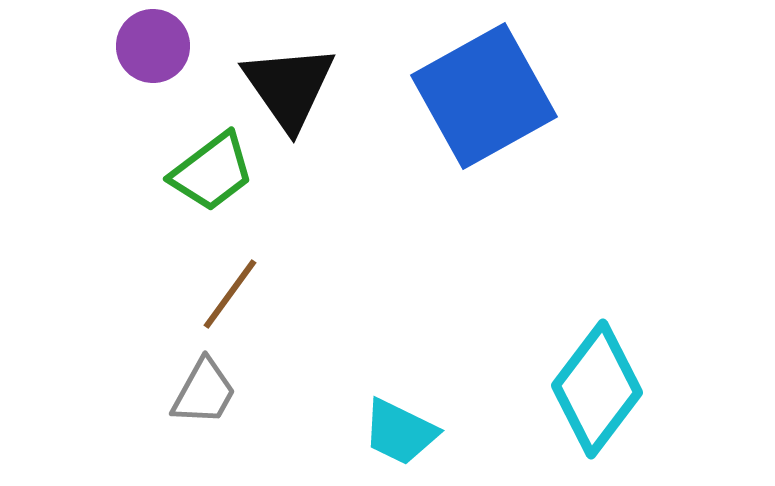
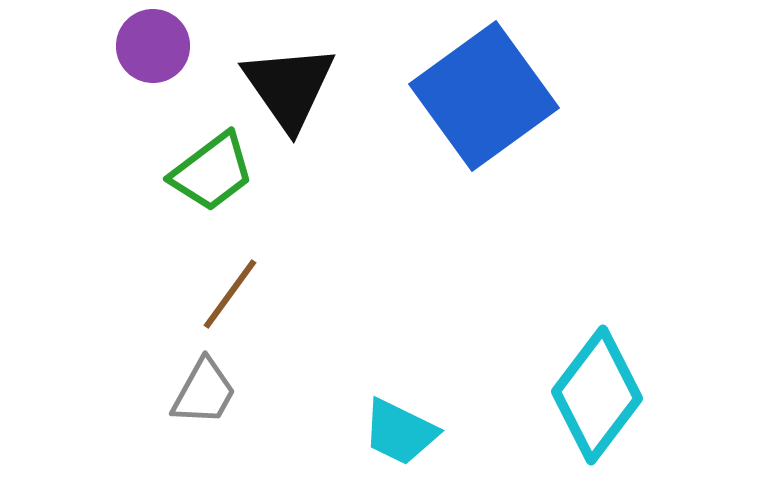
blue square: rotated 7 degrees counterclockwise
cyan diamond: moved 6 px down
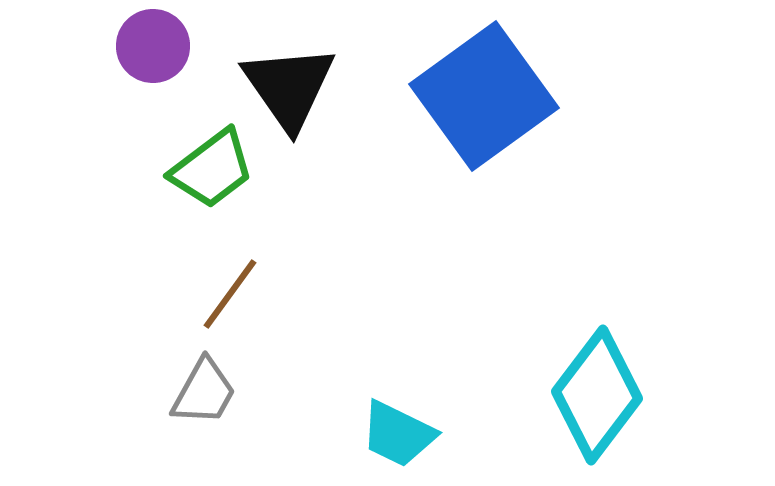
green trapezoid: moved 3 px up
cyan trapezoid: moved 2 px left, 2 px down
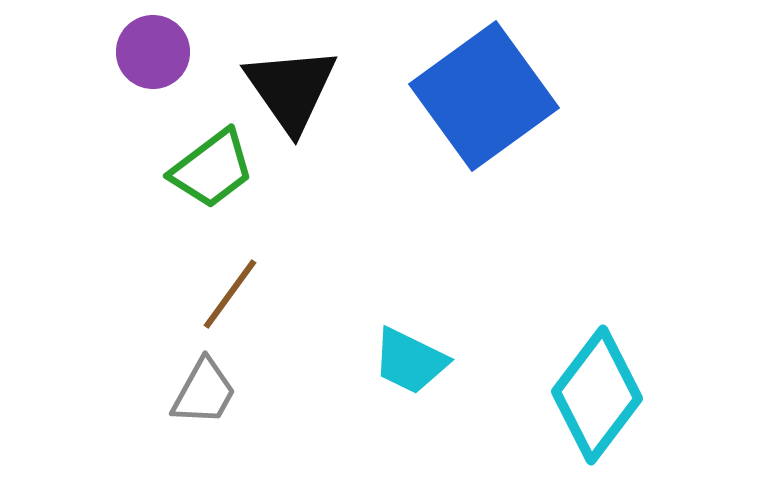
purple circle: moved 6 px down
black triangle: moved 2 px right, 2 px down
cyan trapezoid: moved 12 px right, 73 px up
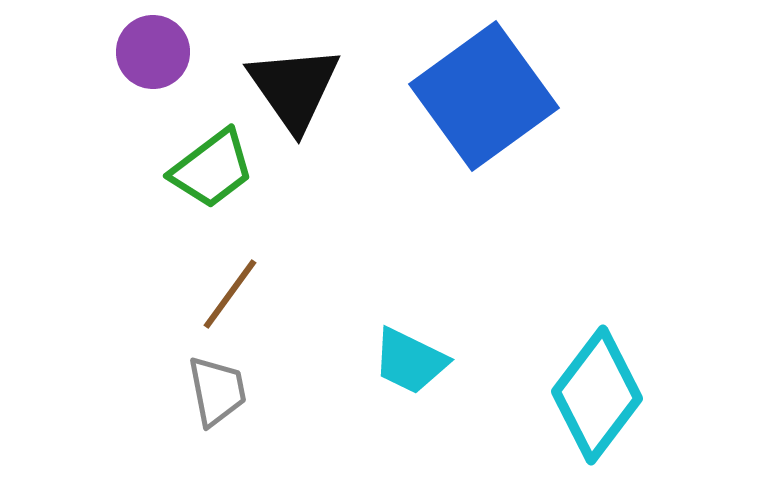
black triangle: moved 3 px right, 1 px up
gray trapezoid: moved 13 px right, 1 px up; rotated 40 degrees counterclockwise
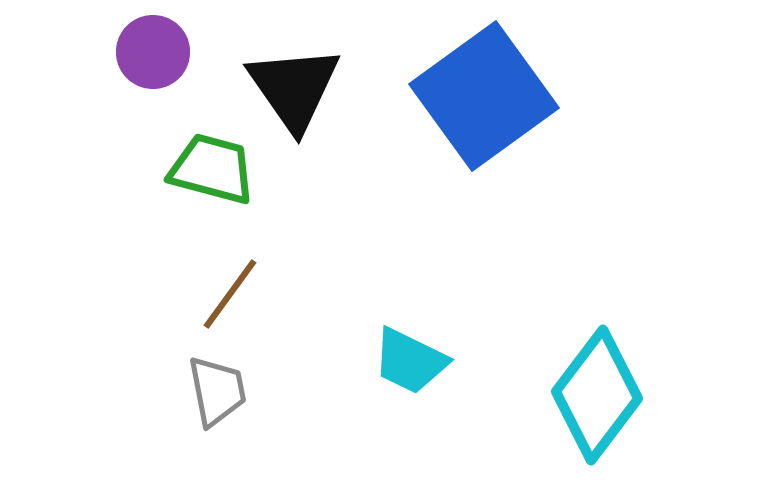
green trapezoid: rotated 128 degrees counterclockwise
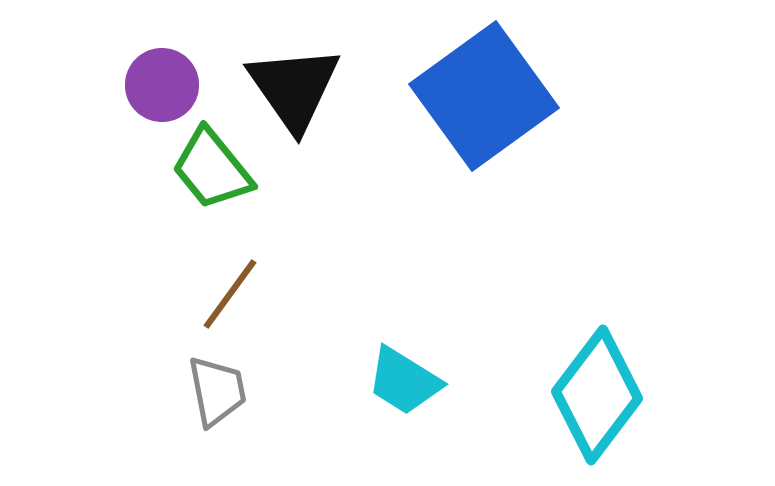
purple circle: moved 9 px right, 33 px down
green trapezoid: rotated 144 degrees counterclockwise
cyan trapezoid: moved 6 px left, 20 px down; rotated 6 degrees clockwise
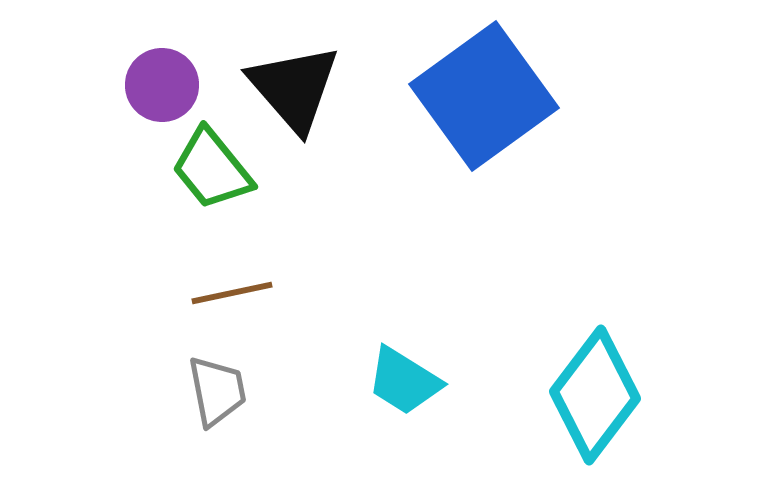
black triangle: rotated 6 degrees counterclockwise
brown line: moved 2 px right, 1 px up; rotated 42 degrees clockwise
cyan diamond: moved 2 px left
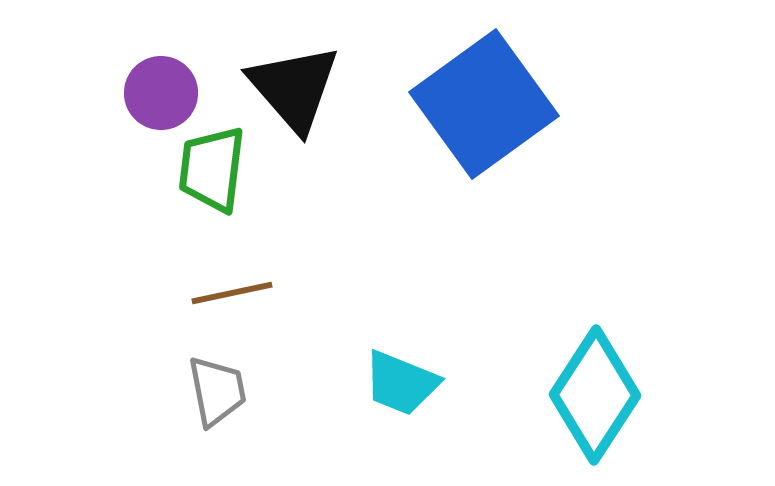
purple circle: moved 1 px left, 8 px down
blue square: moved 8 px down
green trapezoid: rotated 46 degrees clockwise
cyan trapezoid: moved 3 px left, 2 px down; rotated 10 degrees counterclockwise
cyan diamond: rotated 4 degrees counterclockwise
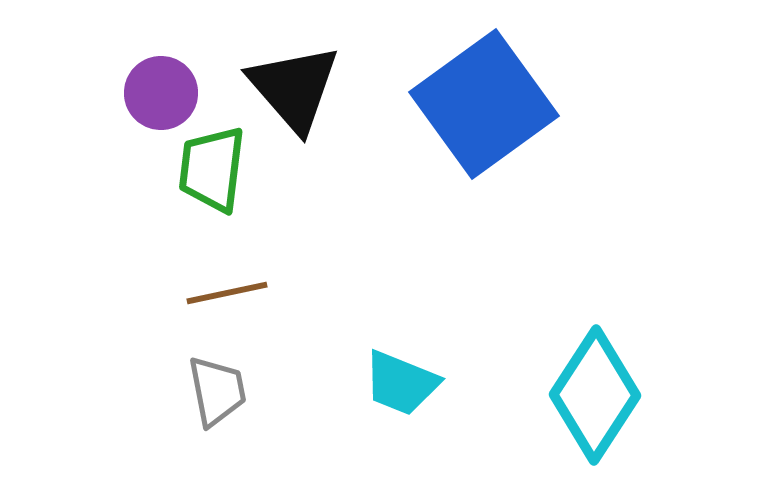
brown line: moved 5 px left
